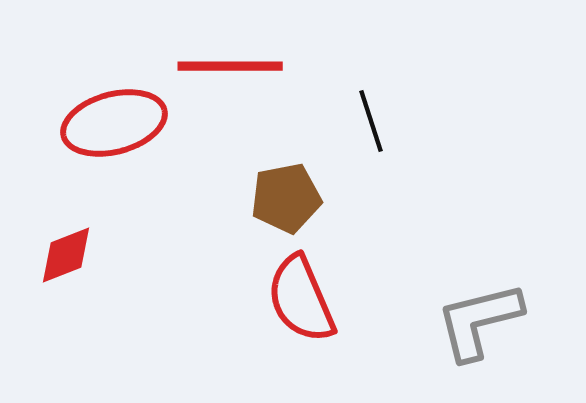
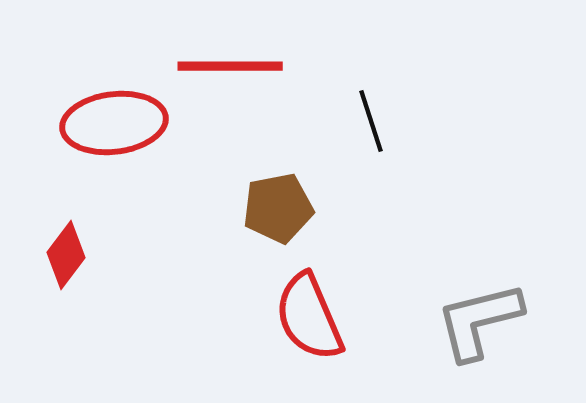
red ellipse: rotated 8 degrees clockwise
brown pentagon: moved 8 px left, 10 px down
red diamond: rotated 32 degrees counterclockwise
red semicircle: moved 8 px right, 18 px down
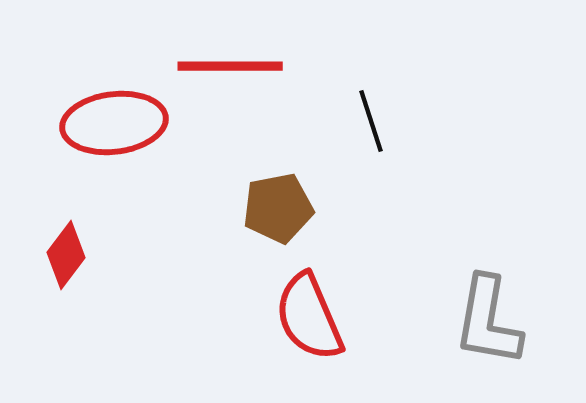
gray L-shape: moved 9 px right; rotated 66 degrees counterclockwise
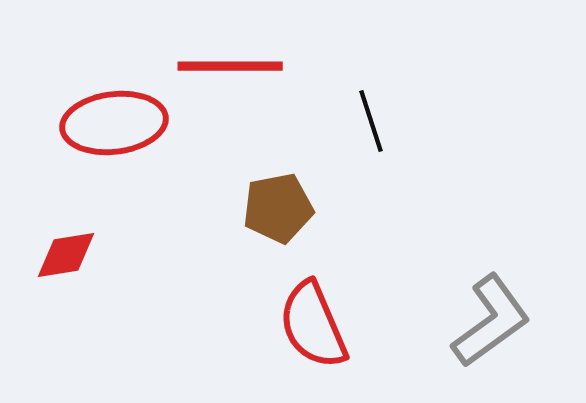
red diamond: rotated 44 degrees clockwise
red semicircle: moved 4 px right, 8 px down
gray L-shape: moved 3 px right; rotated 136 degrees counterclockwise
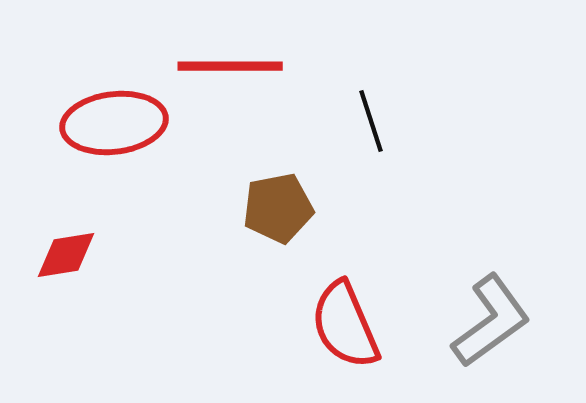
red semicircle: moved 32 px right
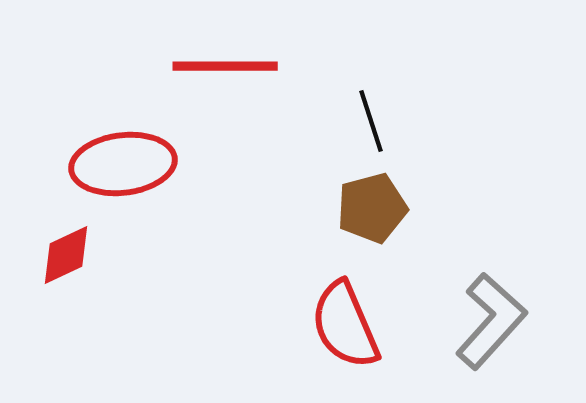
red line: moved 5 px left
red ellipse: moved 9 px right, 41 px down
brown pentagon: moved 94 px right; rotated 4 degrees counterclockwise
red diamond: rotated 16 degrees counterclockwise
gray L-shape: rotated 12 degrees counterclockwise
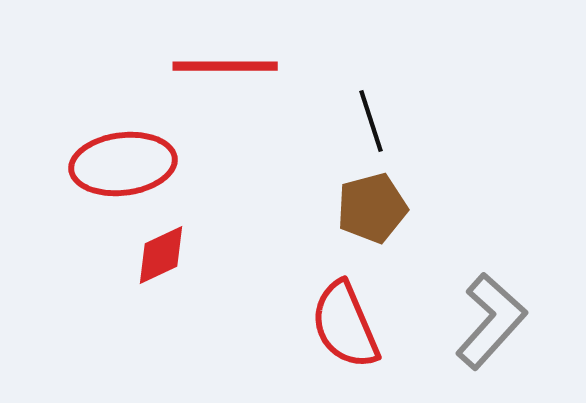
red diamond: moved 95 px right
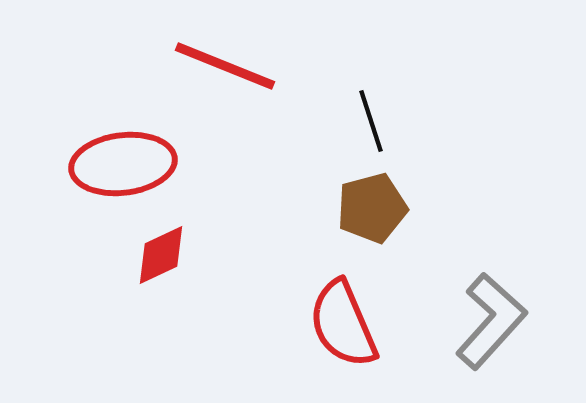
red line: rotated 22 degrees clockwise
red semicircle: moved 2 px left, 1 px up
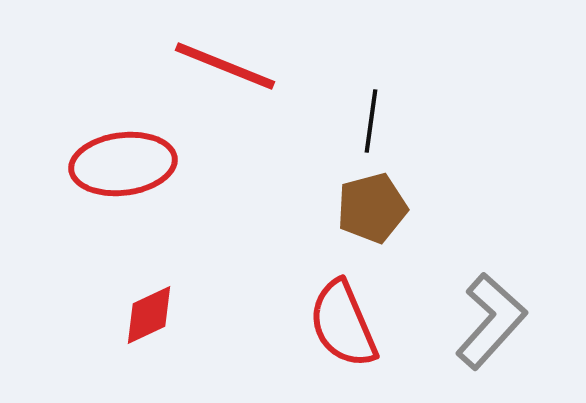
black line: rotated 26 degrees clockwise
red diamond: moved 12 px left, 60 px down
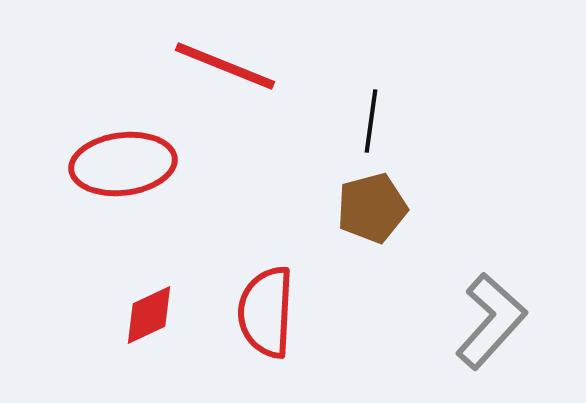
red semicircle: moved 77 px left, 12 px up; rotated 26 degrees clockwise
